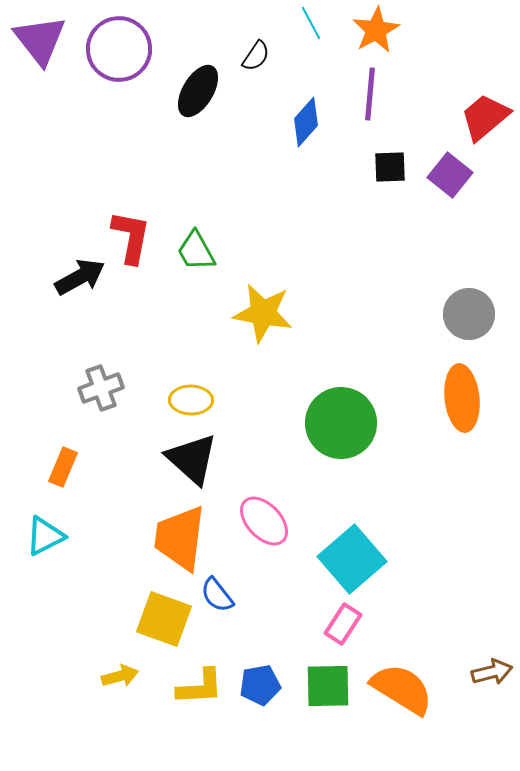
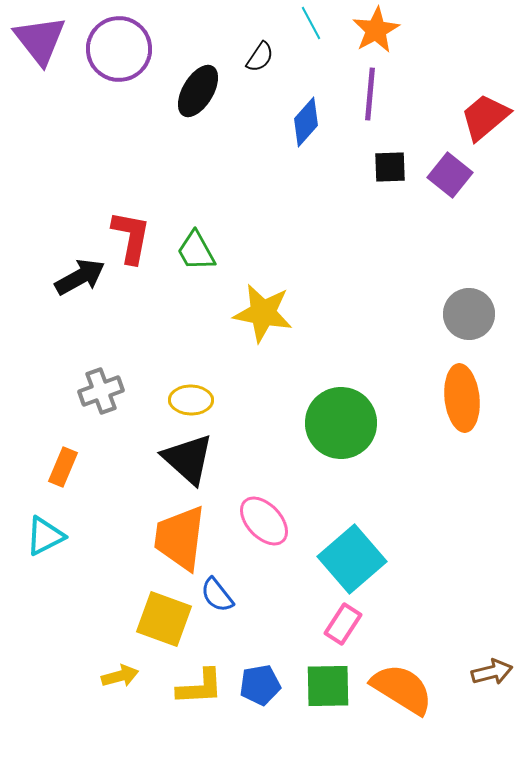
black semicircle: moved 4 px right, 1 px down
gray cross: moved 3 px down
black triangle: moved 4 px left
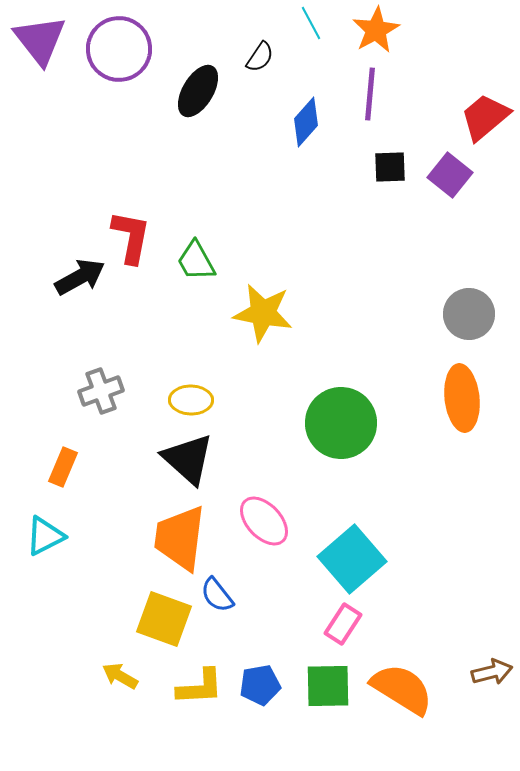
green trapezoid: moved 10 px down
yellow arrow: rotated 135 degrees counterclockwise
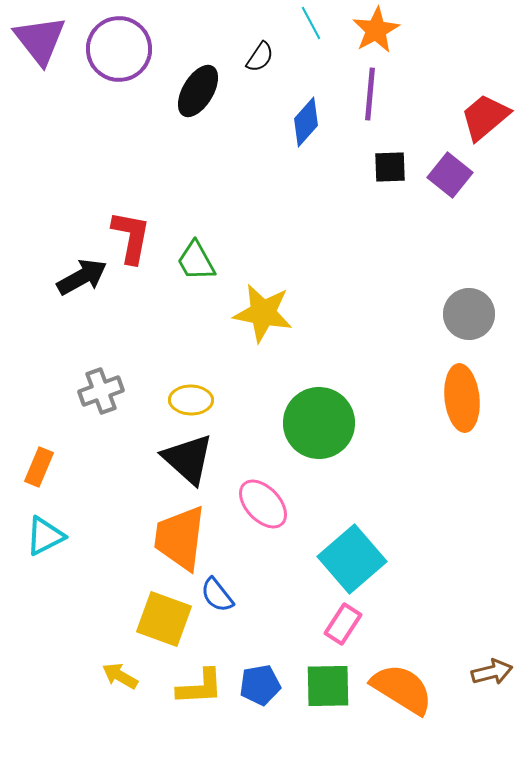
black arrow: moved 2 px right
green circle: moved 22 px left
orange rectangle: moved 24 px left
pink ellipse: moved 1 px left, 17 px up
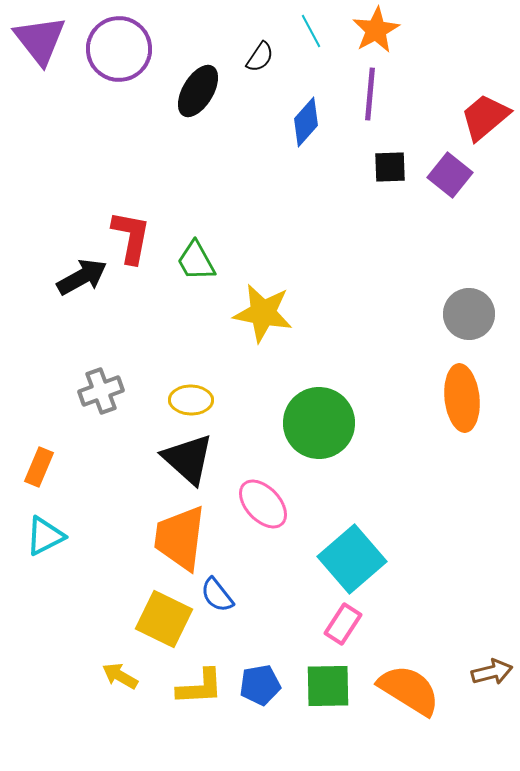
cyan line: moved 8 px down
yellow square: rotated 6 degrees clockwise
orange semicircle: moved 7 px right, 1 px down
